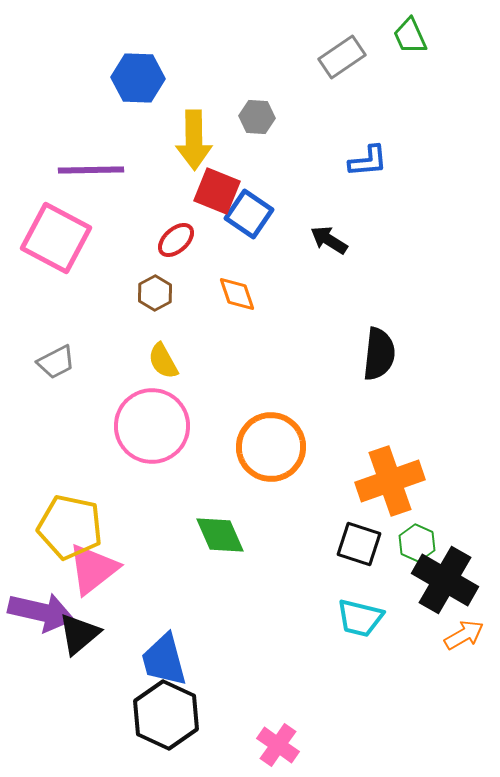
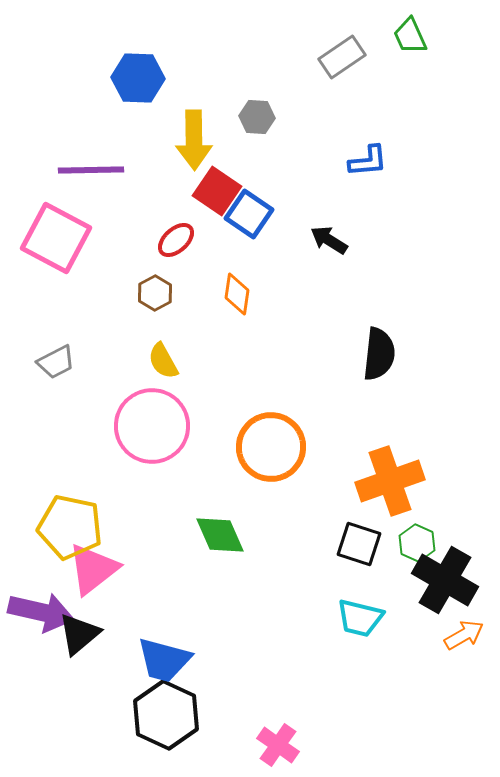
red square: rotated 12 degrees clockwise
orange diamond: rotated 27 degrees clockwise
blue trapezoid: rotated 60 degrees counterclockwise
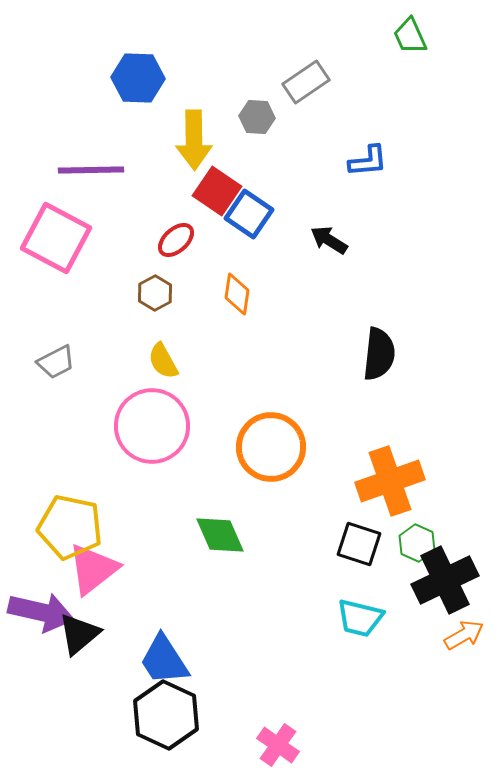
gray rectangle: moved 36 px left, 25 px down
black cross: rotated 34 degrees clockwise
blue trapezoid: rotated 42 degrees clockwise
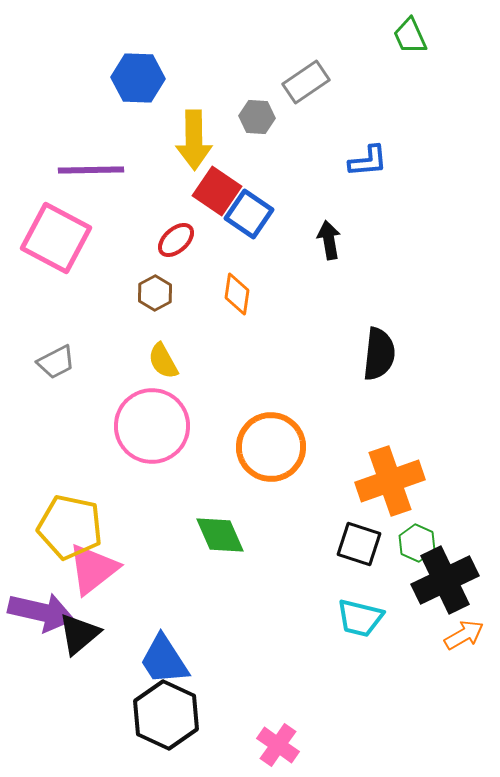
black arrow: rotated 48 degrees clockwise
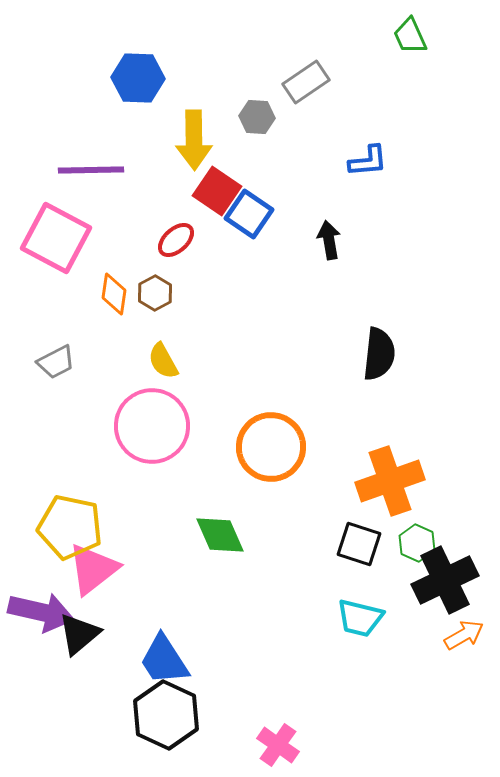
orange diamond: moved 123 px left
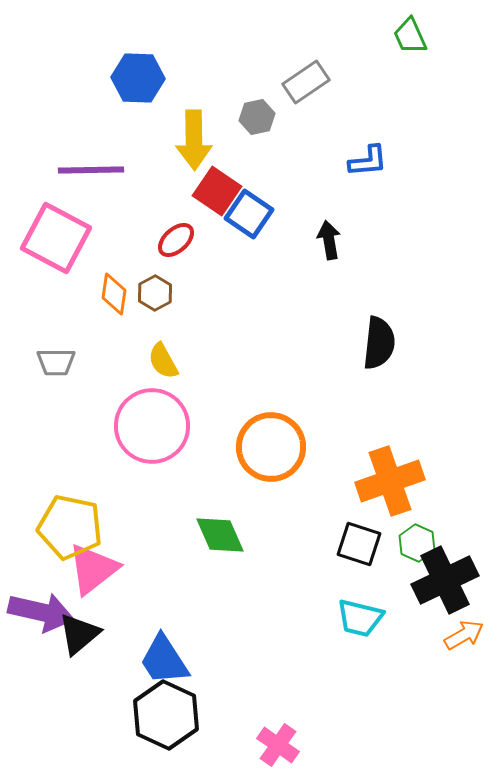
gray hexagon: rotated 16 degrees counterclockwise
black semicircle: moved 11 px up
gray trapezoid: rotated 27 degrees clockwise
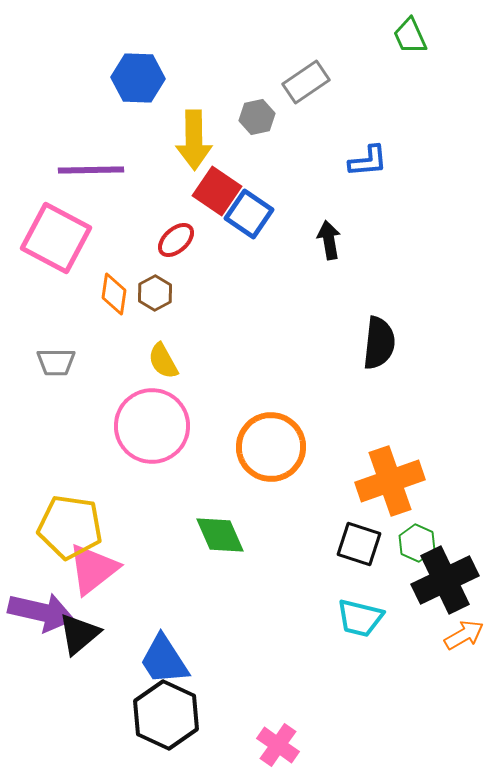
yellow pentagon: rotated 4 degrees counterclockwise
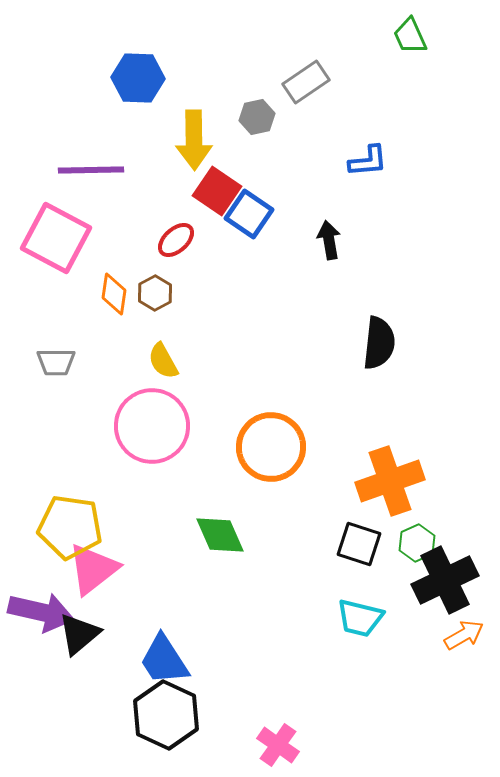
green hexagon: rotated 12 degrees clockwise
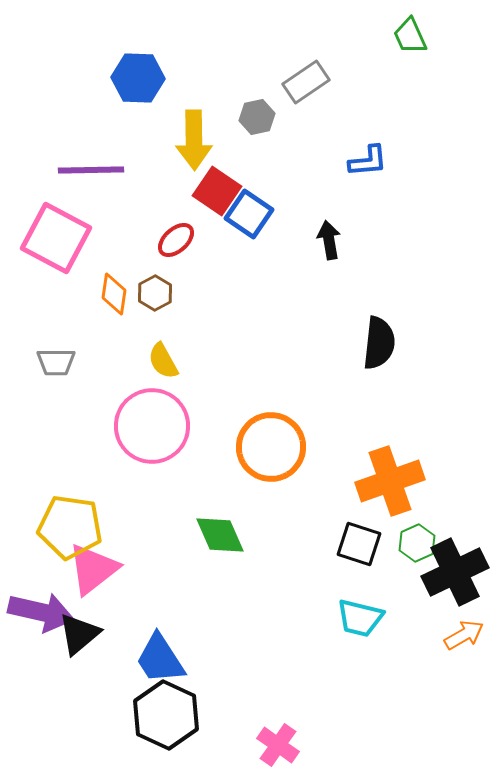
black cross: moved 10 px right, 8 px up
blue trapezoid: moved 4 px left, 1 px up
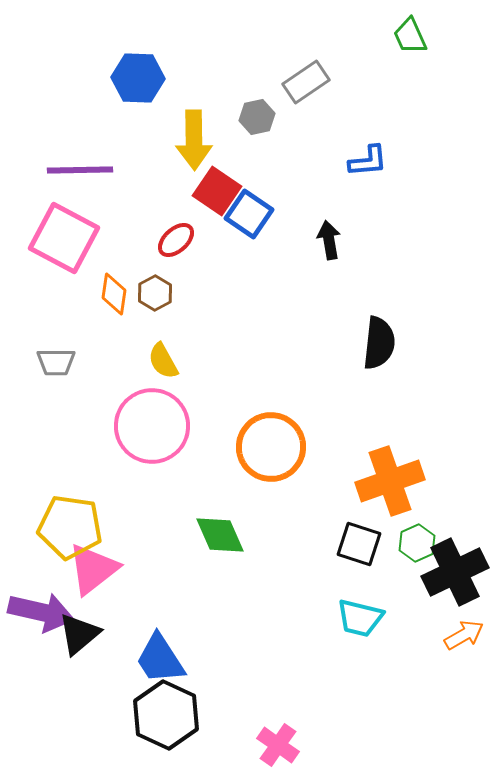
purple line: moved 11 px left
pink square: moved 8 px right
